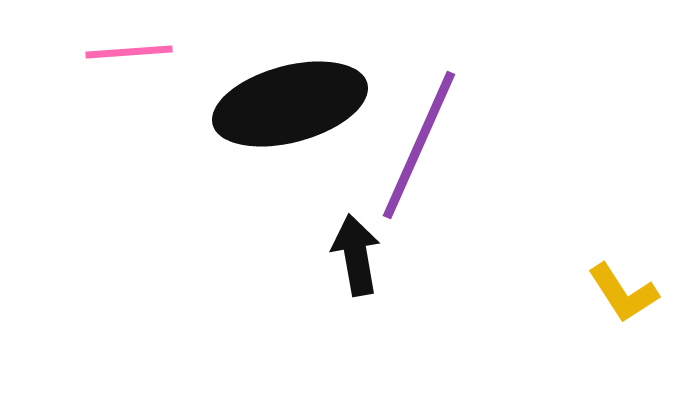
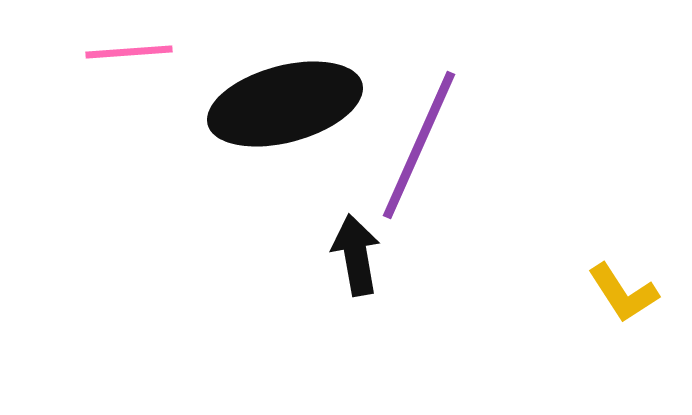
black ellipse: moved 5 px left
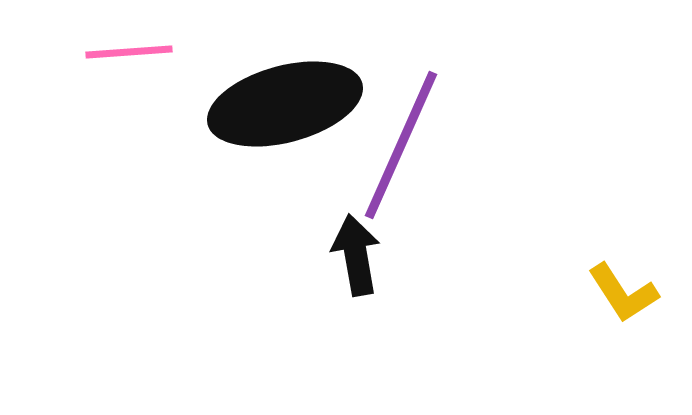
purple line: moved 18 px left
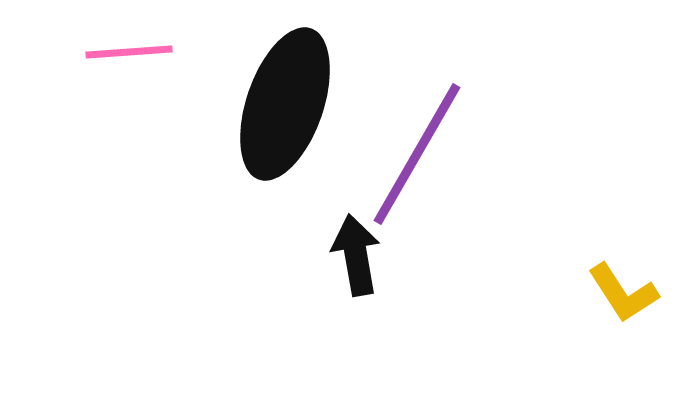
black ellipse: rotated 56 degrees counterclockwise
purple line: moved 16 px right, 9 px down; rotated 6 degrees clockwise
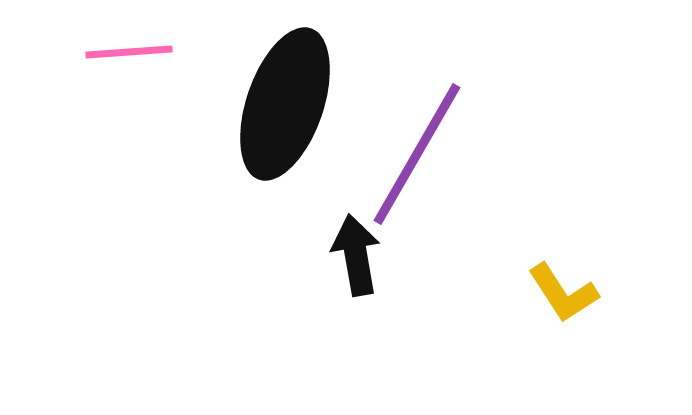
yellow L-shape: moved 60 px left
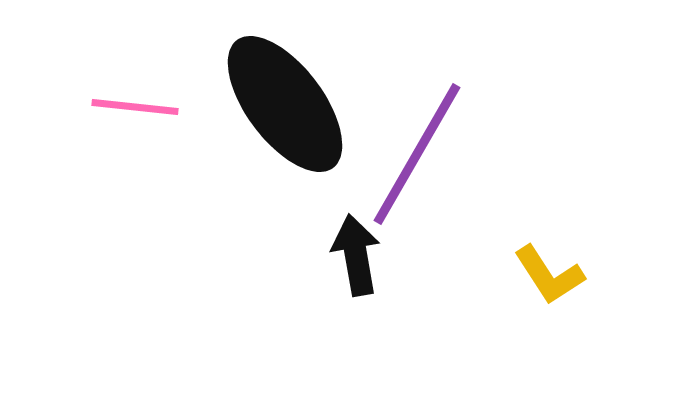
pink line: moved 6 px right, 55 px down; rotated 10 degrees clockwise
black ellipse: rotated 56 degrees counterclockwise
yellow L-shape: moved 14 px left, 18 px up
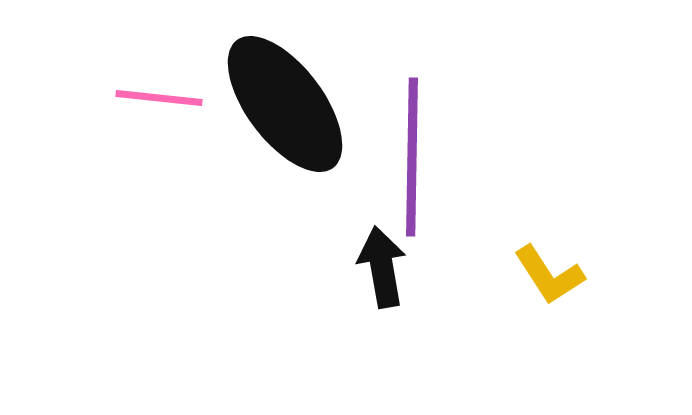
pink line: moved 24 px right, 9 px up
purple line: moved 5 px left, 3 px down; rotated 29 degrees counterclockwise
black arrow: moved 26 px right, 12 px down
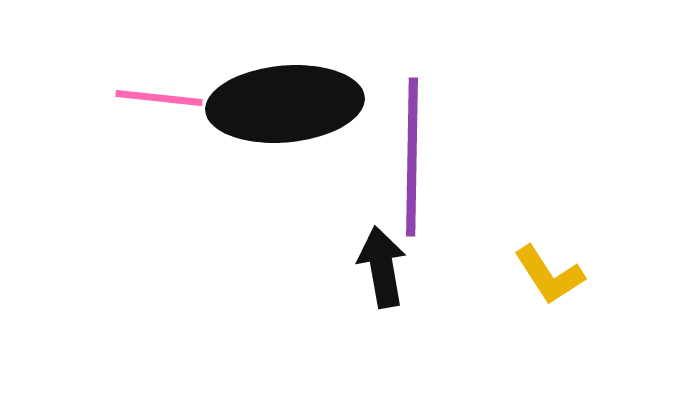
black ellipse: rotated 58 degrees counterclockwise
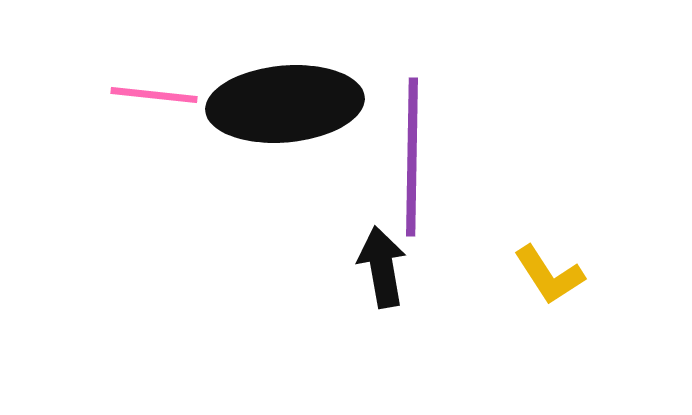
pink line: moved 5 px left, 3 px up
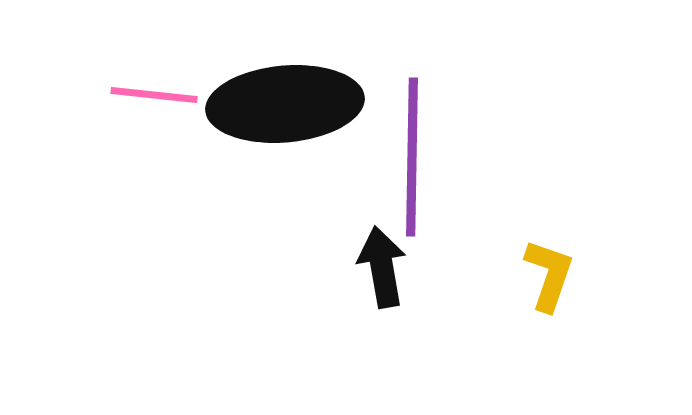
yellow L-shape: rotated 128 degrees counterclockwise
